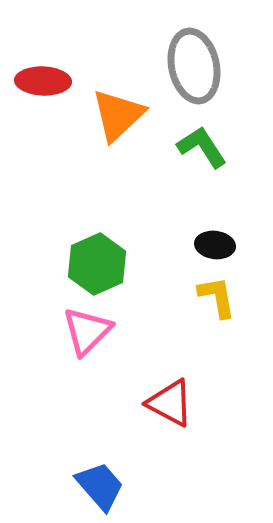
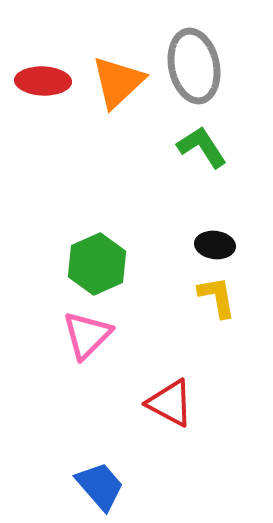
orange triangle: moved 33 px up
pink triangle: moved 4 px down
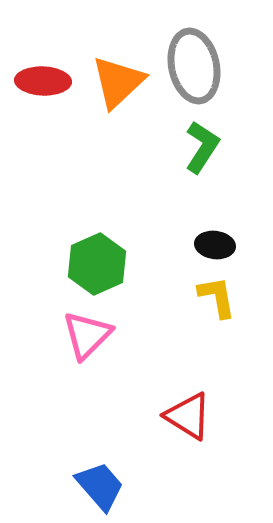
green L-shape: rotated 66 degrees clockwise
red triangle: moved 18 px right, 13 px down; rotated 4 degrees clockwise
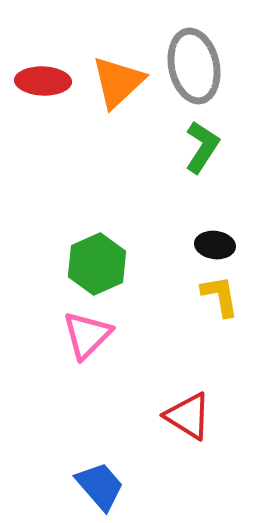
yellow L-shape: moved 3 px right, 1 px up
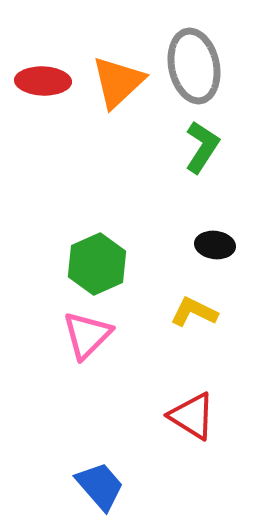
yellow L-shape: moved 26 px left, 16 px down; rotated 54 degrees counterclockwise
red triangle: moved 4 px right
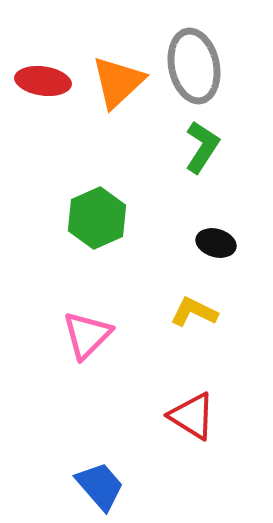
red ellipse: rotated 6 degrees clockwise
black ellipse: moved 1 px right, 2 px up; rotated 9 degrees clockwise
green hexagon: moved 46 px up
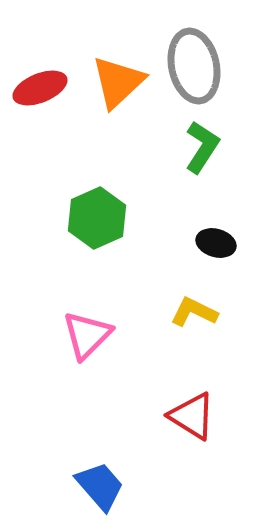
red ellipse: moved 3 px left, 7 px down; rotated 30 degrees counterclockwise
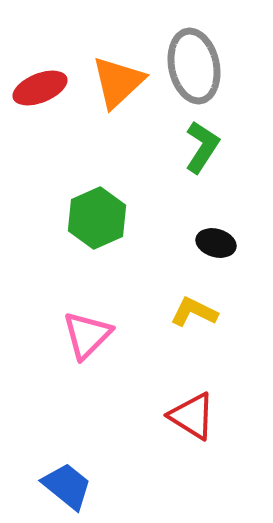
blue trapezoid: moved 33 px left; rotated 10 degrees counterclockwise
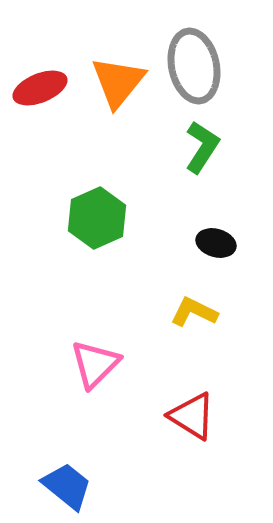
orange triangle: rotated 8 degrees counterclockwise
pink triangle: moved 8 px right, 29 px down
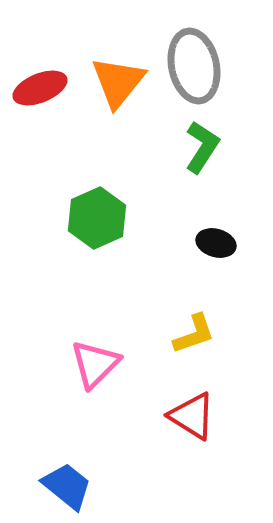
yellow L-shape: moved 22 px down; rotated 135 degrees clockwise
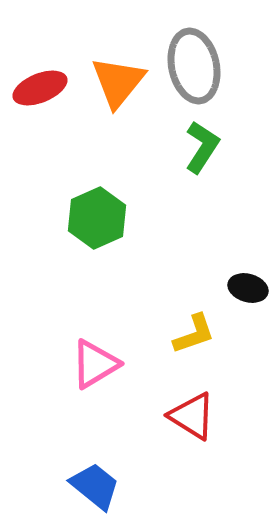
black ellipse: moved 32 px right, 45 px down
pink triangle: rotated 14 degrees clockwise
blue trapezoid: moved 28 px right
